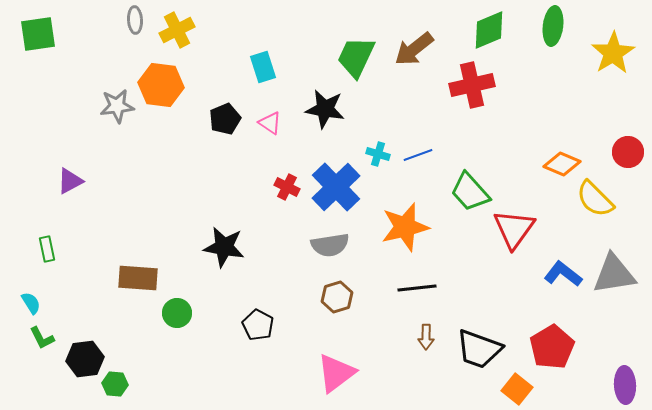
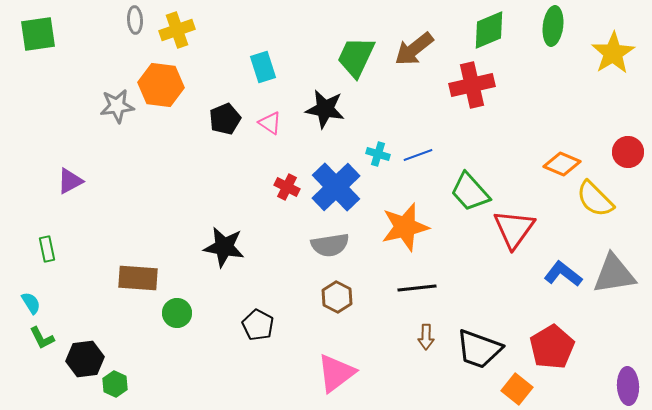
yellow cross at (177, 30): rotated 8 degrees clockwise
brown hexagon at (337, 297): rotated 16 degrees counterclockwise
green hexagon at (115, 384): rotated 20 degrees clockwise
purple ellipse at (625, 385): moved 3 px right, 1 px down
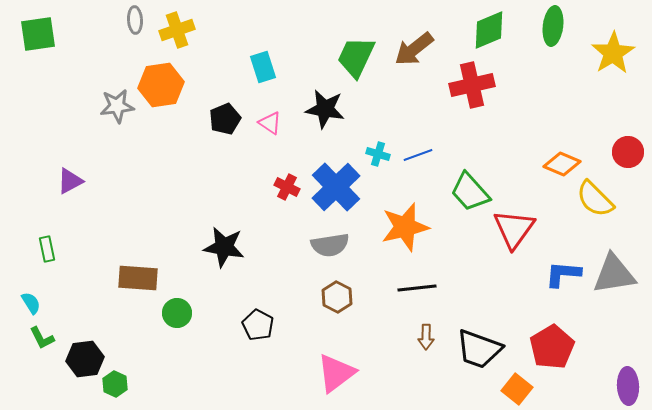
orange hexagon at (161, 85): rotated 15 degrees counterclockwise
blue L-shape at (563, 274): rotated 33 degrees counterclockwise
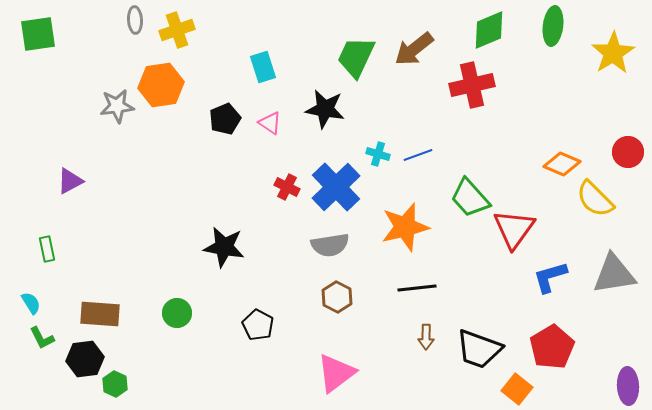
green trapezoid at (470, 192): moved 6 px down
blue L-shape at (563, 274): moved 13 px left, 3 px down; rotated 21 degrees counterclockwise
brown rectangle at (138, 278): moved 38 px left, 36 px down
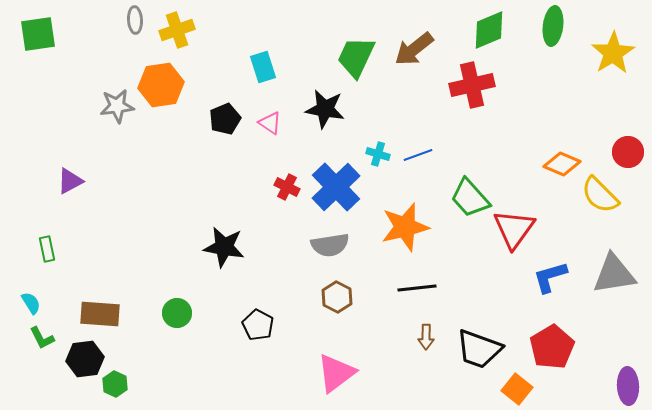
yellow semicircle at (595, 199): moved 5 px right, 4 px up
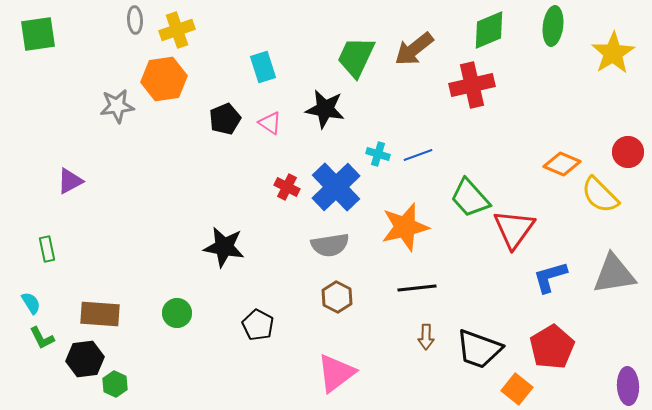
orange hexagon at (161, 85): moved 3 px right, 6 px up
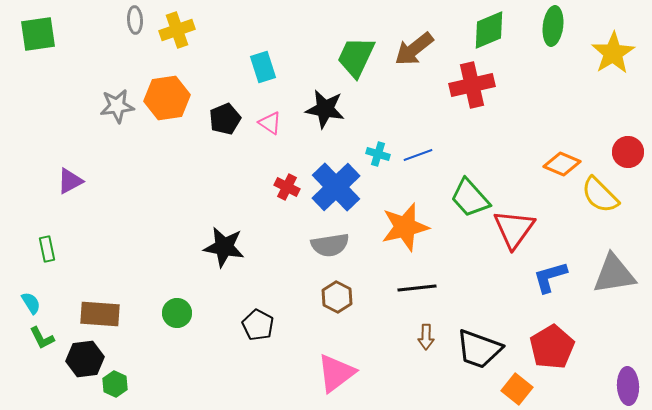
orange hexagon at (164, 79): moved 3 px right, 19 px down
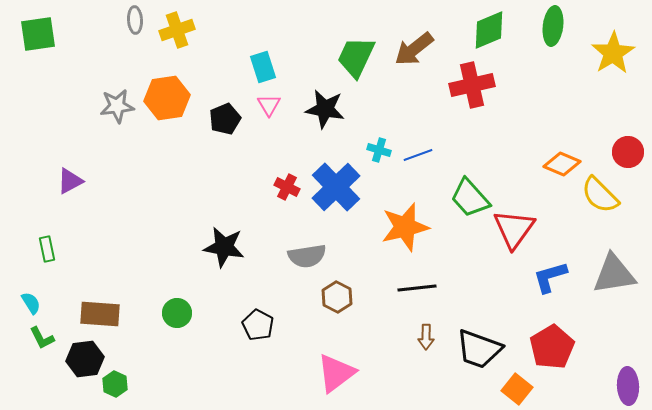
pink triangle at (270, 123): moved 1 px left, 18 px up; rotated 25 degrees clockwise
cyan cross at (378, 154): moved 1 px right, 4 px up
gray semicircle at (330, 245): moved 23 px left, 11 px down
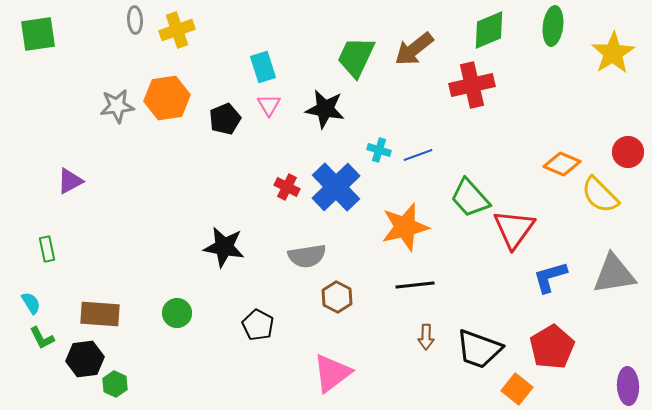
black line at (417, 288): moved 2 px left, 3 px up
pink triangle at (336, 373): moved 4 px left
